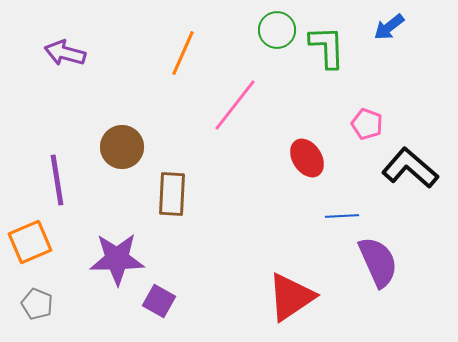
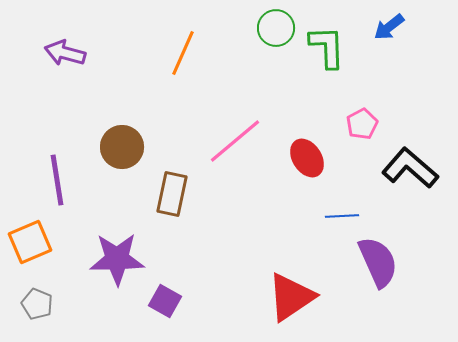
green circle: moved 1 px left, 2 px up
pink line: moved 36 px down; rotated 12 degrees clockwise
pink pentagon: moved 5 px left; rotated 24 degrees clockwise
brown rectangle: rotated 9 degrees clockwise
purple square: moved 6 px right
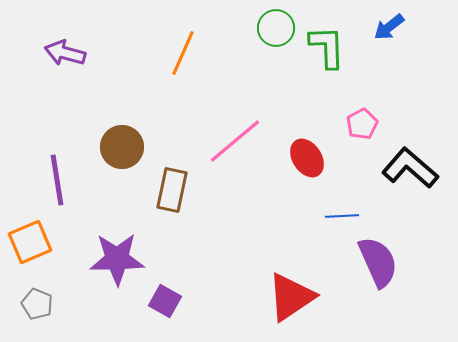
brown rectangle: moved 4 px up
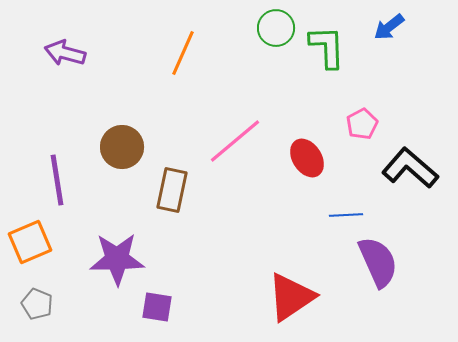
blue line: moved 4 px right, 1 px up
purple square: moved 8 px left, 6 px down; rotated 20 degrees counterclockwise
